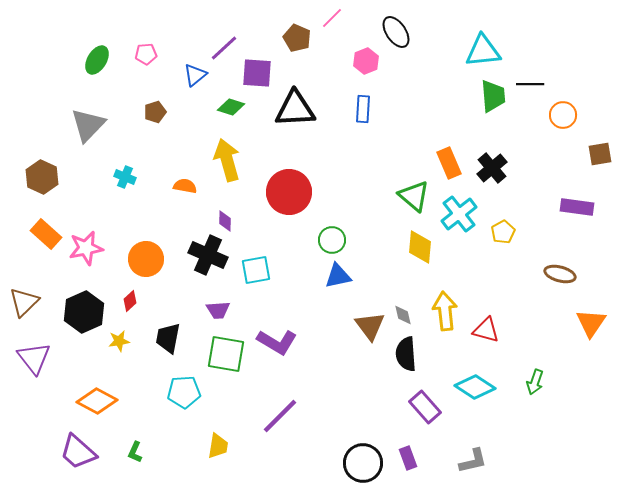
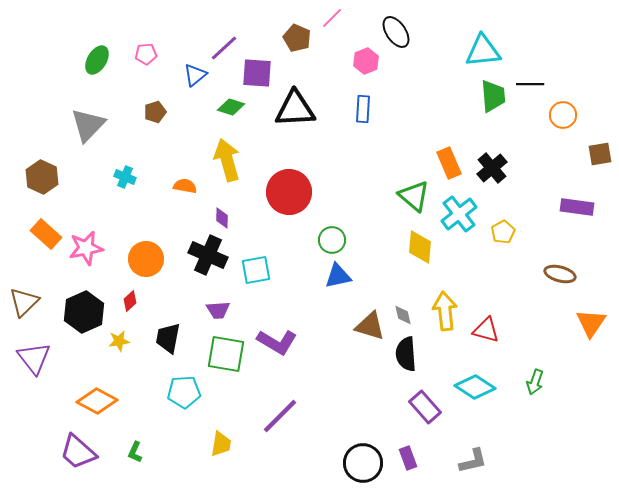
purple diamond at (225, 221): moved 3 px left, 3 px up
brown triangle at (370, 326): rotated 36 degrees counterclockwise
yellow trapezoid at (218, 446): moved 3 px right, 2 px up
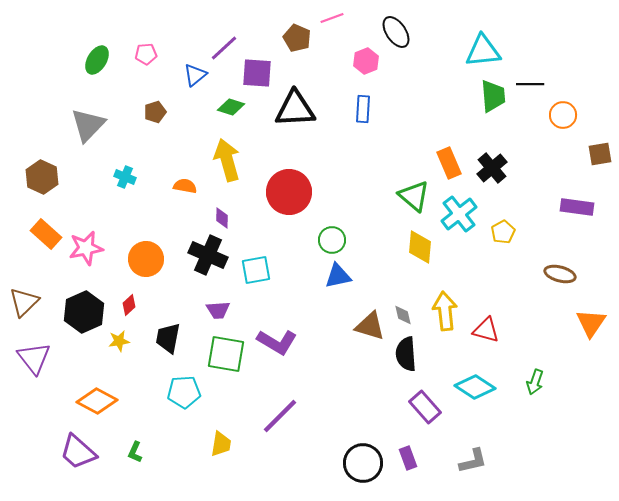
pink line at (332, 18): rotated 25 degrees clockwise
red diamond at (130, 301): moved 1 px left, 4 px down
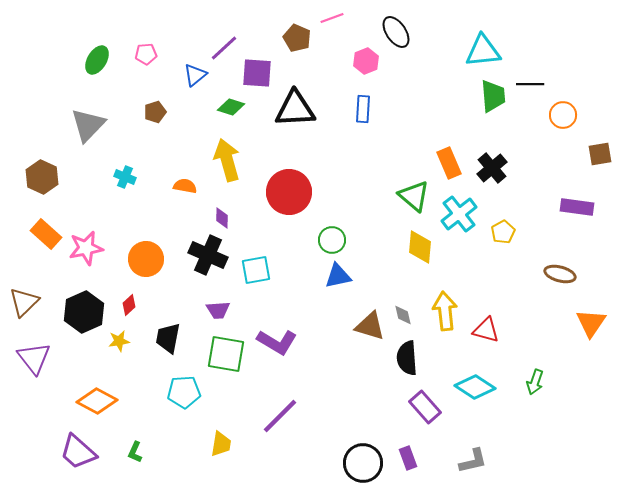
black semicircle at (406, 354): moved 1 px right, 4 px down
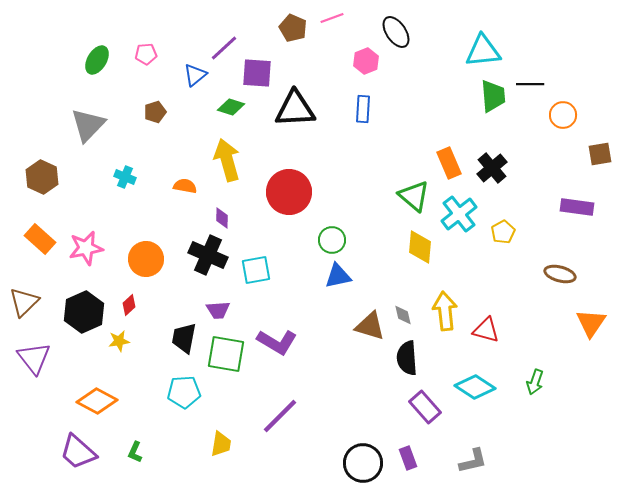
brown pentagon at (297, 38): moved 4 px left, 10 px up
orange rectangle at (46, 234): moved 6 px left, 5 px down
black trapezoid at (168, 338): moved 16 px right
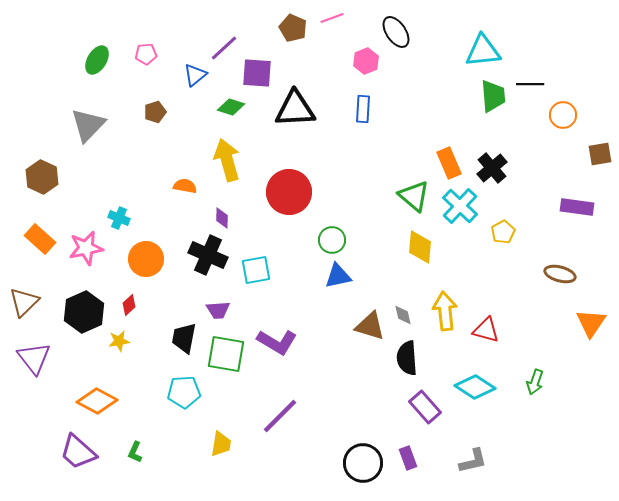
cyan cross at (125, 177): moved 6 px left, 41 px down
cyan cross at (459, 214): moved 1 px right, 8 px up; rotated 9 degrees counterclockwise
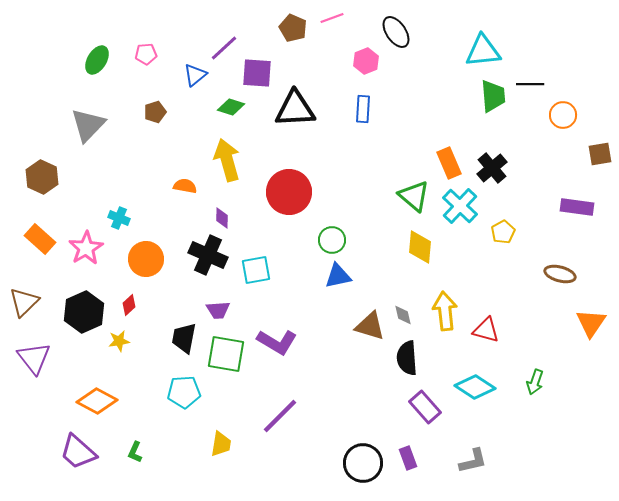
pink star at (86, 248): rotated 20 degrees counterclockwise
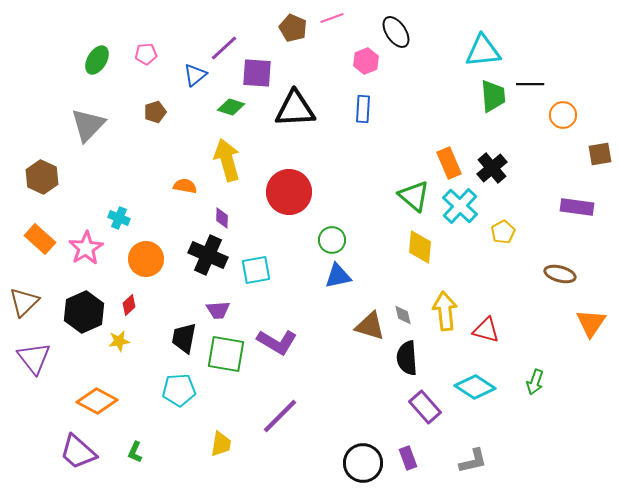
cyan pentagon at (184, 392): moved 5 px left, 2 px up
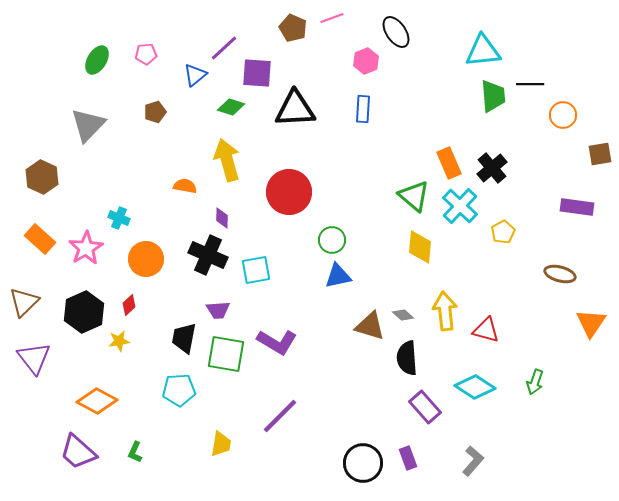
gray diamond at (403, 315): rotated 35 degrees counterclockwise
gray L-shape at (473, 461): rotated 36 degrees counterclockwise
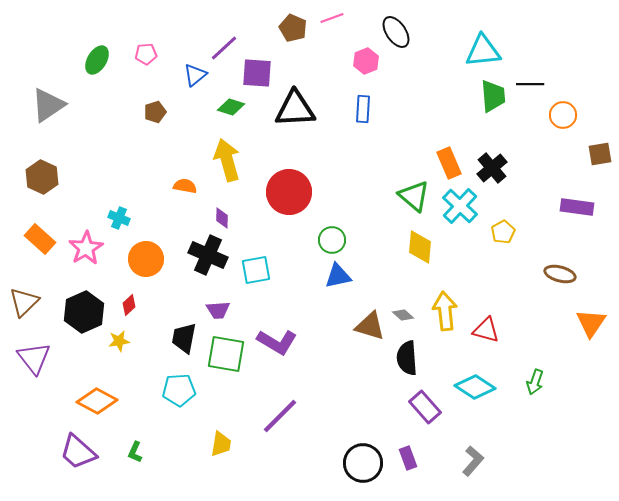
gray triangle at (88, 125): moved 40 px left, 20 px up; rotated 12 degrees clockwise
